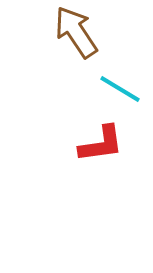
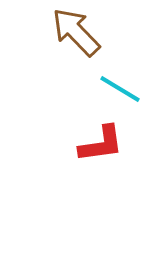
brown arrow: rotated 10 degrees counterclockwise
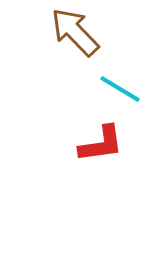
brown arrow: moved 1 px left
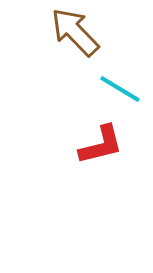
red L-shape: moved 1 px down; rotated 6 degrees counterclockwise
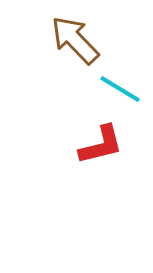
brown arrow: moved 8 px down
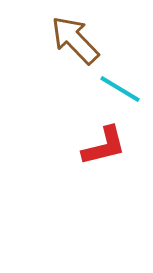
red L-shape: moved 3 px right, 1 px down
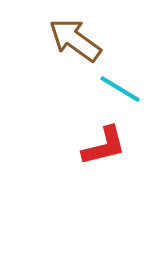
brown arrow: rotated 10 degrees counterclockwise
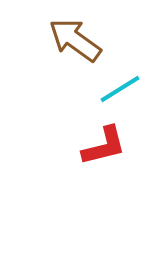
cyan line: rotated 63 degrees counterclockwise
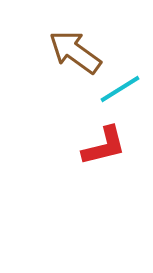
brown arrow: moved 12 px down
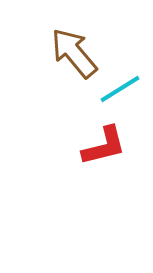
brown arrow: moved 1 px left, 1 px down; rotated 14 degrees clockwise
